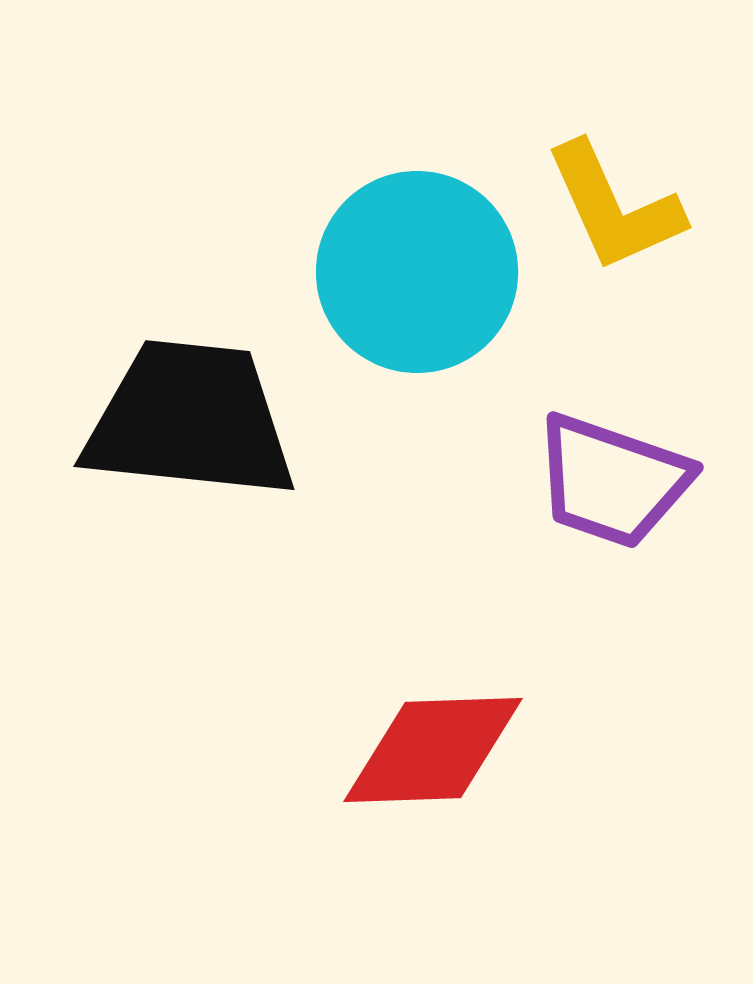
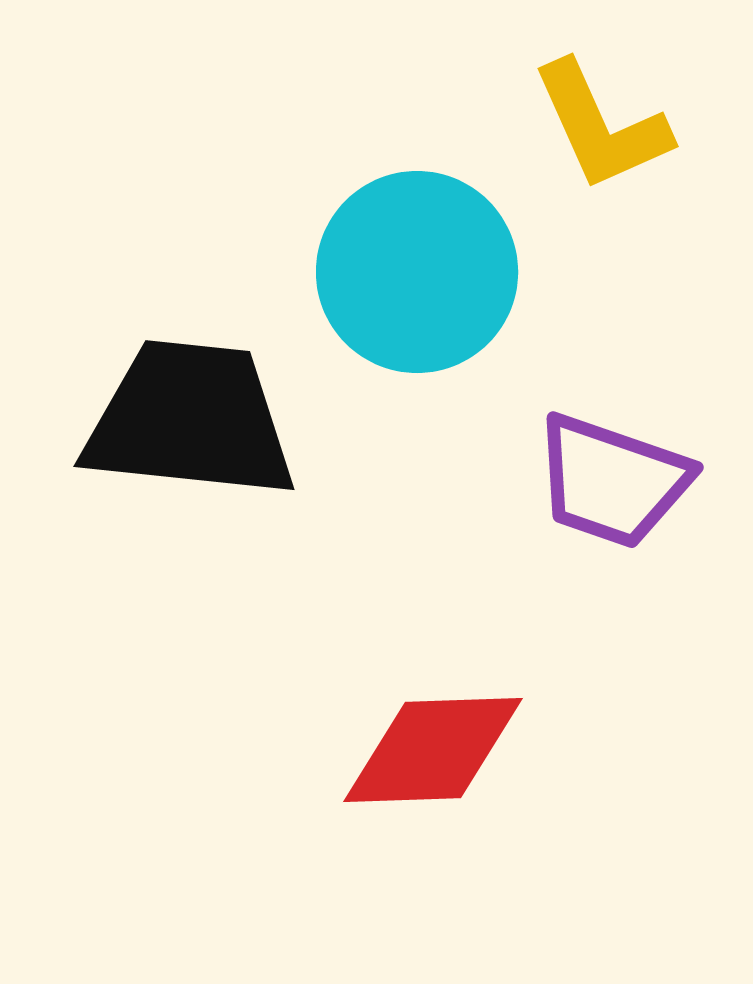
yellow L-shape: moved 13 px left, 81 px up
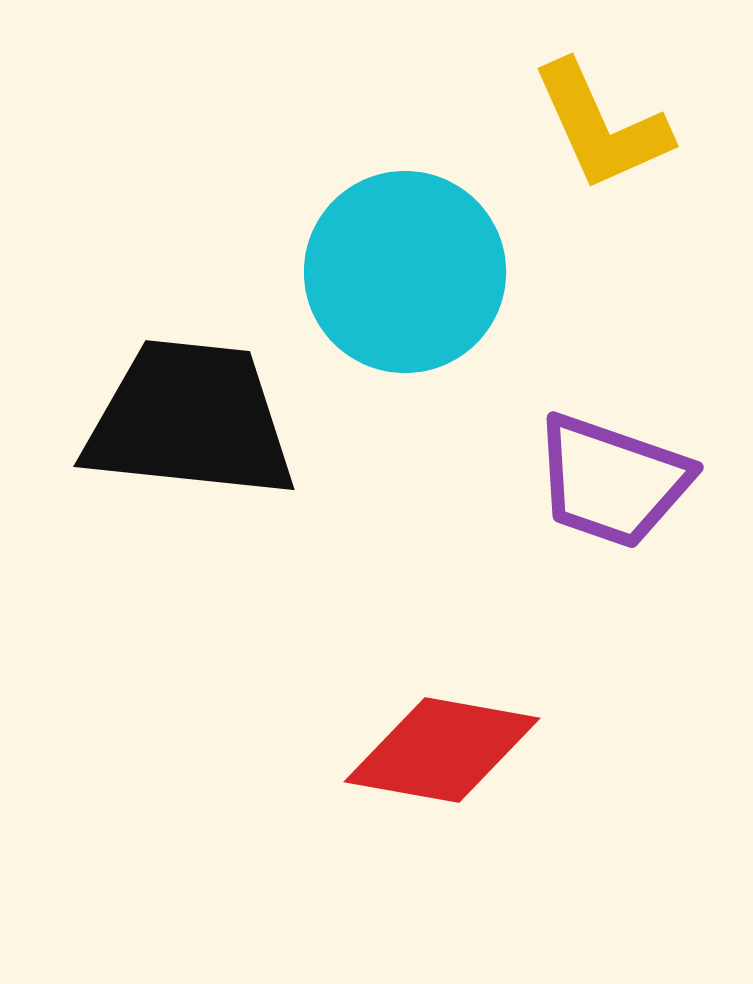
cyan circle: moved 12 px left
red diamond: moved 9 px right; rotated 12 degrees clockwise
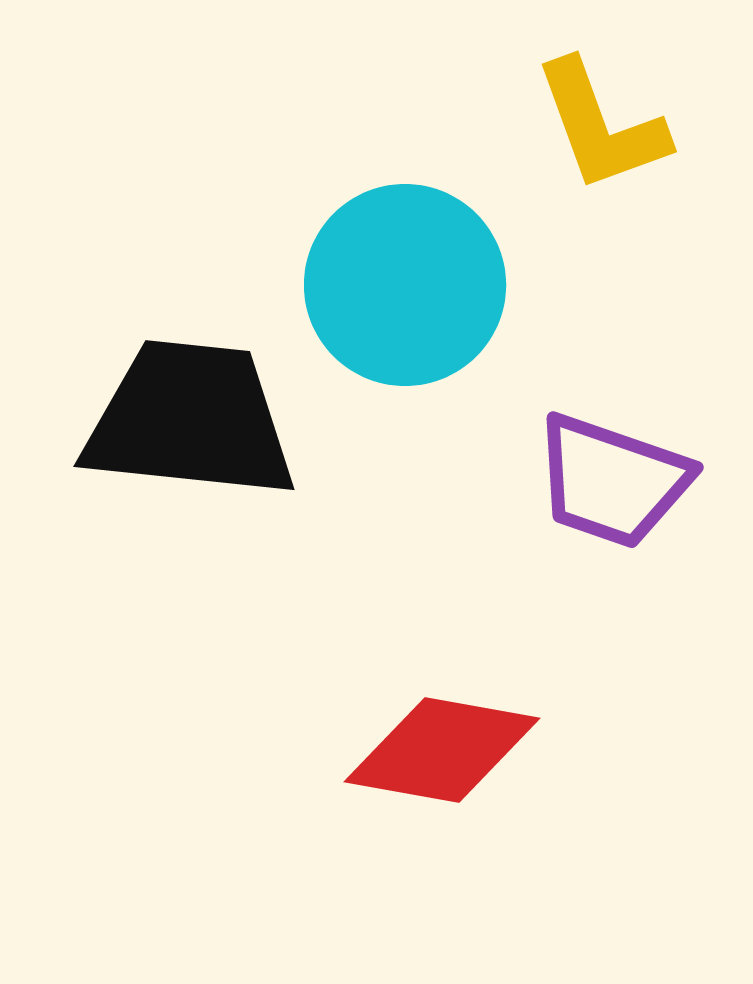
yellow L-shape: rotated 4 degrees clockwise
cyan circle: moved 13 px down
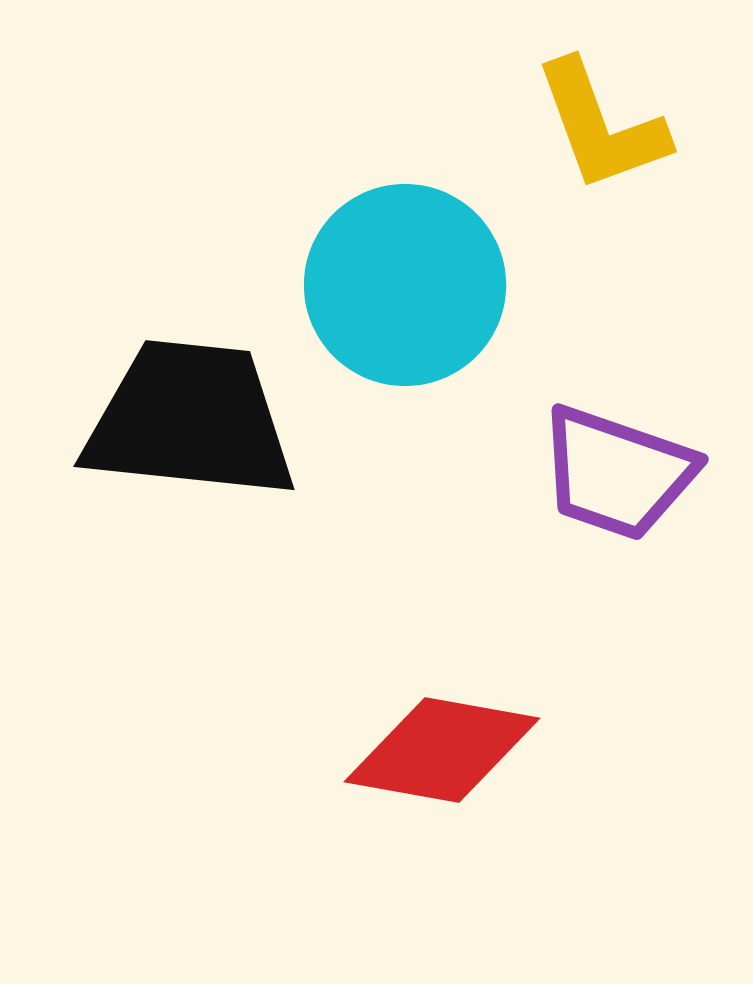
purple trapezoid: moved 5 px right, 8 px up
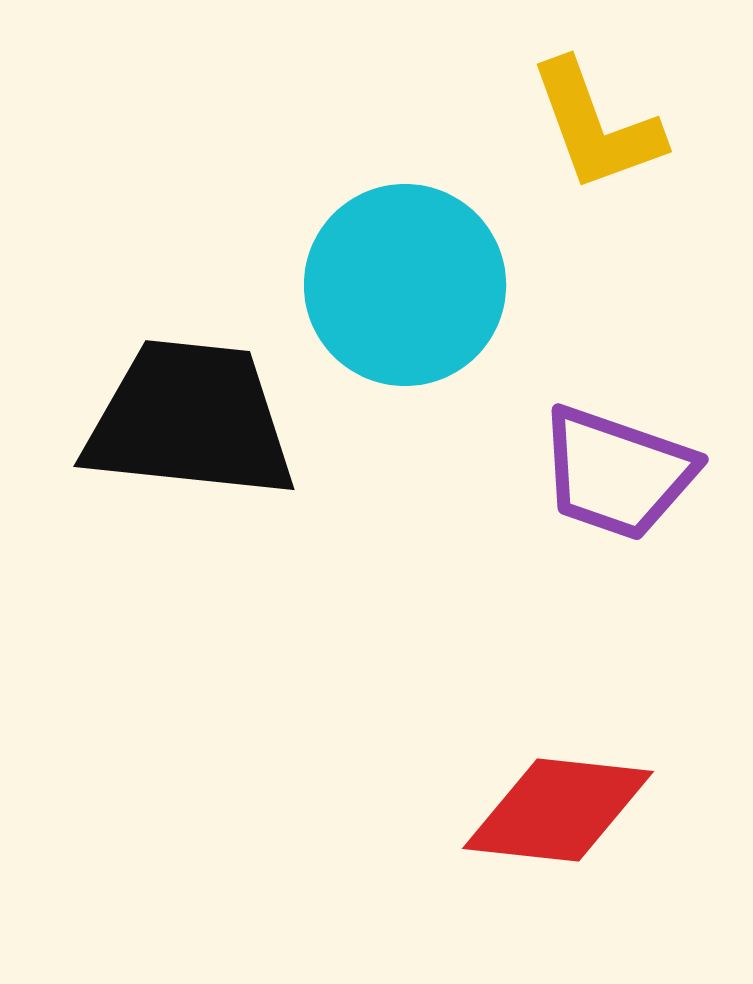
yellow L-shape: moved 5 px left
red diamond: moved 116 px right, 60 px down; rotated 4 degrees counterclockwise
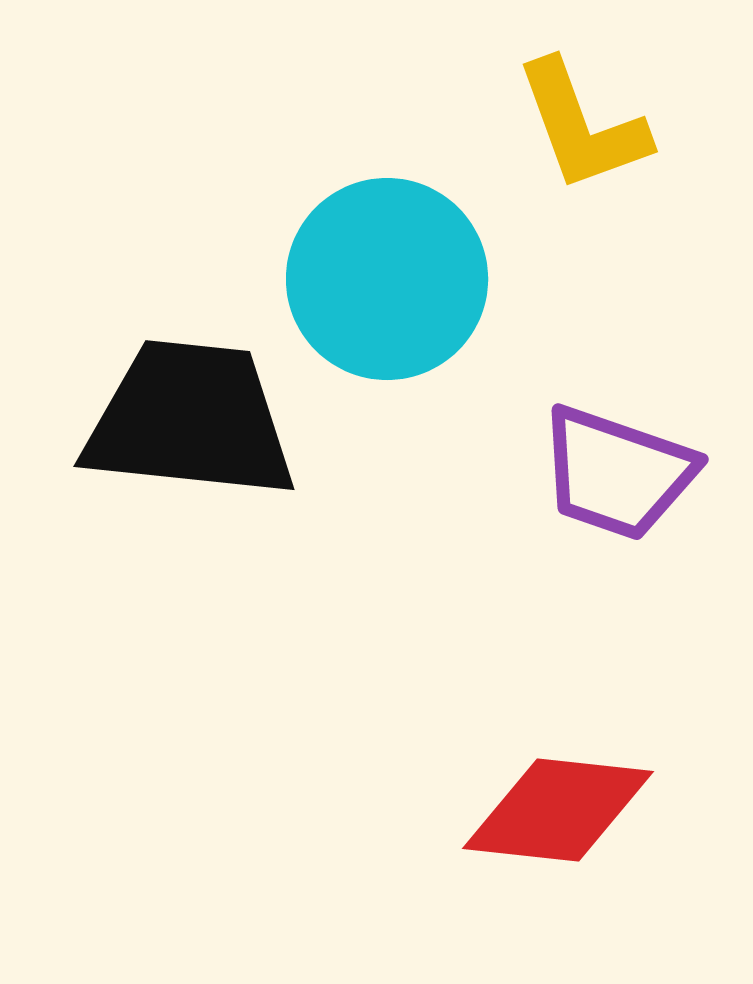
yellow L-shape: moved 14 px left
cyan circle: moved 18 px left, 6 px up
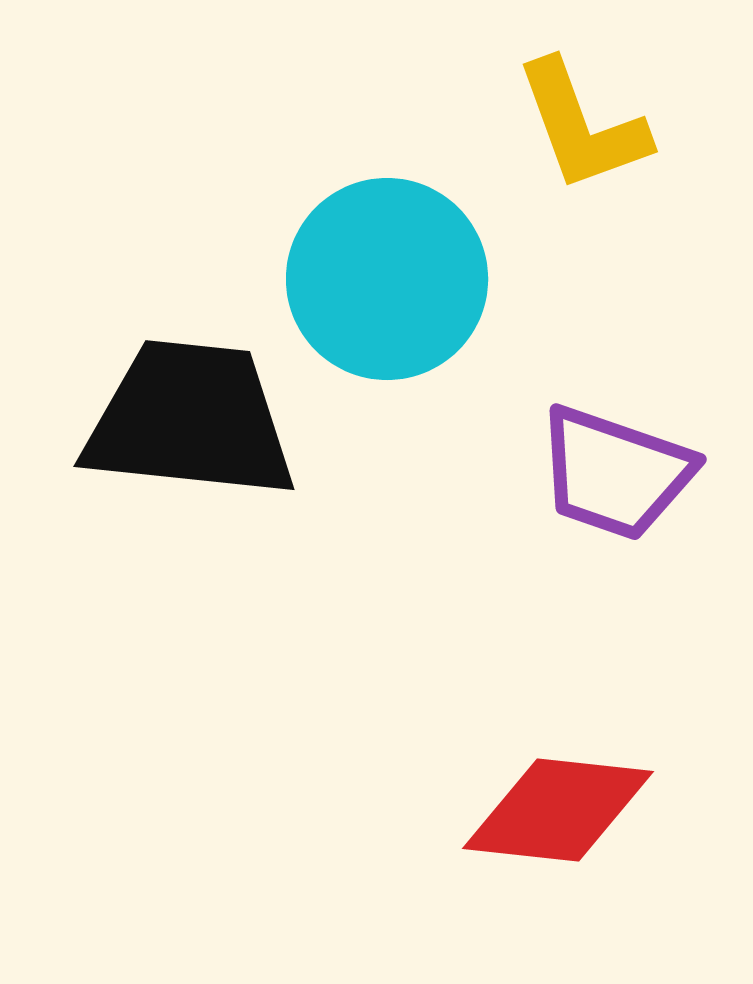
purple trapezoid: moved 2 px left
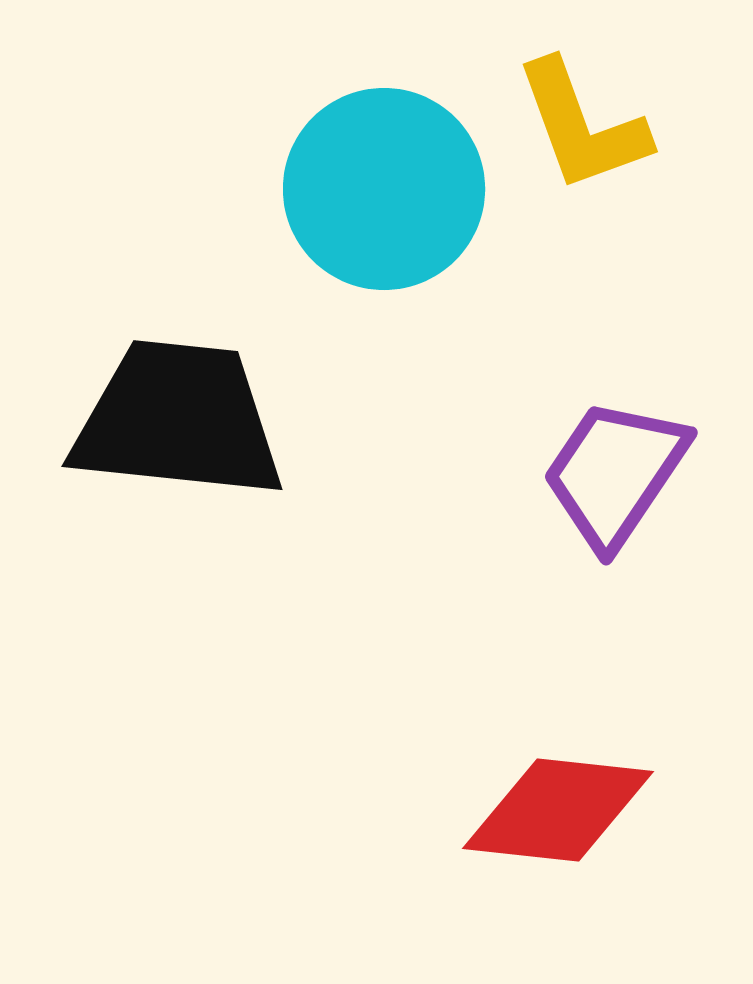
cyan circle: moved 3 px left, 90 px up
black trapezoid: moved 12 px left
purple trapezoid: rotated 105 degrees clockwise
